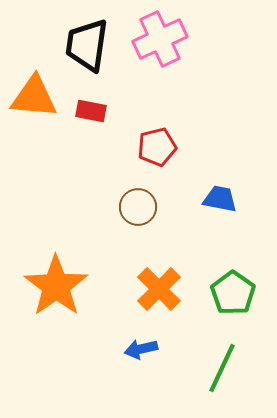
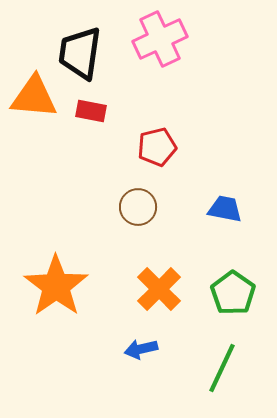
black trapezoid: moved 7 px left, 8 px down
blue trapezoid: moved 5 px right, 10 px down
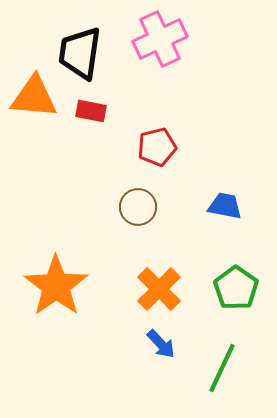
blue trapezoid: moved 3 px up
green pentagon: moved 3 px right, 5 px up
blue arrow: moved 20 px right, 5 px up; rotated 120 degrees counterclockwise
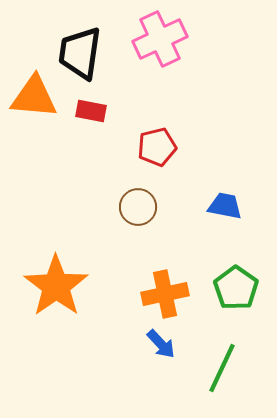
orange cross: moved 6 px right, 5 px down; rotated 33 degrees clockwise
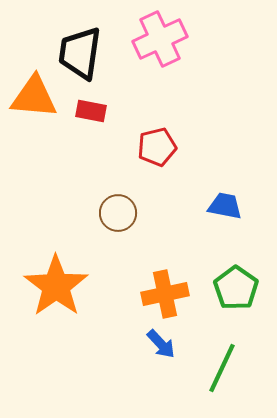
brown circle: moved 20 px left, 6 px down
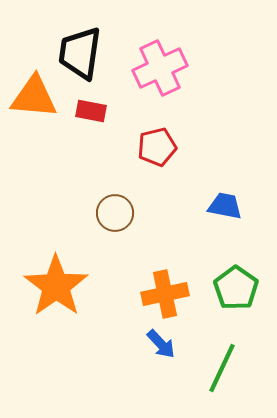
pink cross: moved 29 px down
brown circle: moved 3 px left
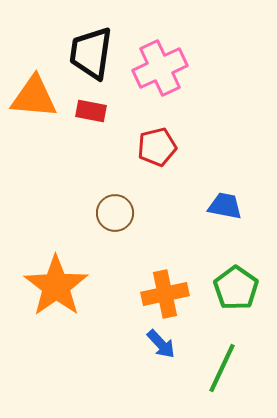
black trapezoid: moved 11 px right
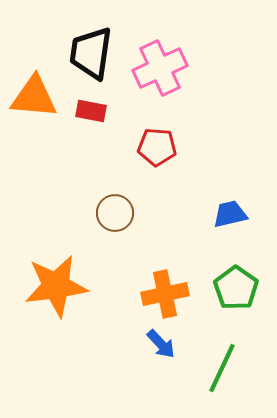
red pentagon: rotated 18 degrees clockwise
blue trapezoid: moved 5 px right, 8 px down; rotated 24 degrees counterclockwise
orange star: rotated 28 degrees clockwise
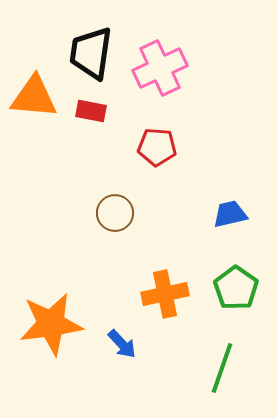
orange star: moved 5 px left, 38 px down
blue arrow: moved 39 px left
green line: rotated 6 degrees counterclockwise
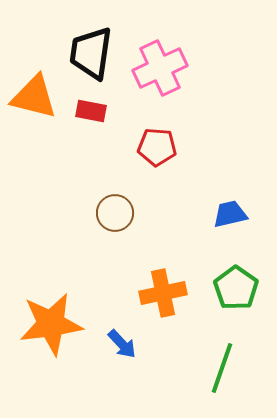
orange triangle: rotated 9 degrees clockwise
orange cross: moved 2 px left, 1 px up
